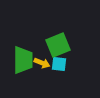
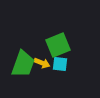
green trapezoid: moved 4 px down; rotated 20 degrees clockwise
cyan square: moved 1 px right
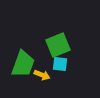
yellow arrow: moved 12 px down
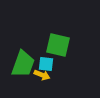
green square: rotated 35 degrees clockwise
cyan square: moved 14 px left
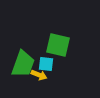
yellow arrow: moved 3 px left
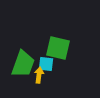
green square: moved 3 px down
yellow arrow: rotated 105 degrees counterclockwise
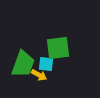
green square: rotated 20 degrees counterclockwise
yellow arrow: rotated 112 degrees clockwise
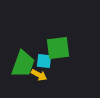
cyan square: moved 2 px left, 3 px up
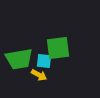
green trapezoid: moved 4 px left, 5 px up; rotated 60 degrees clockwise
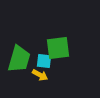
green trapezoid: rotated 64 degrees counterclockwise
yellow arrow: moved 1 px right
